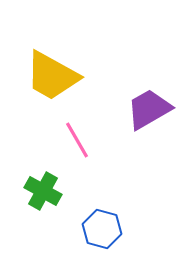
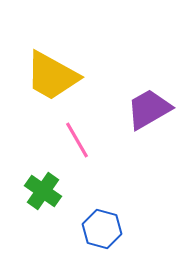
green cross: rotated 6 degrees clockwise
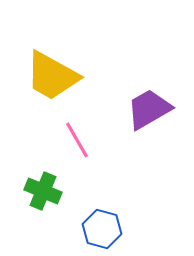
green cross: rotated 12 degrees counterclockwise
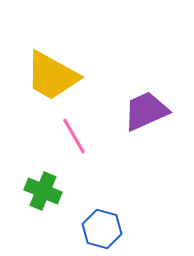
purple trapezoid: moved 3 px left, 2 px down; rotated 6 degrees clockwise
pink line: moved 3 px left, 4 px up
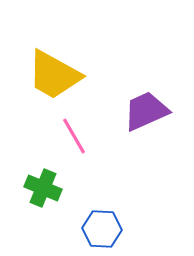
yellow trapezoid: moved 2 px right, 1 px up
green cross: moved 3 px up
blue hexagon: rotated 12 degrees counterclockwise
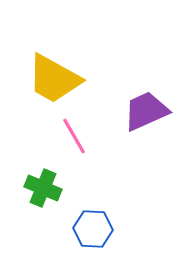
yellow trapezoid: moved 4 px down
blue hexagon: moved 9 px left
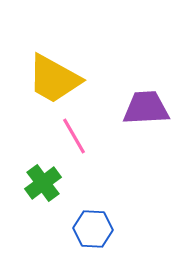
purple trapezoid: moved 3 px up; rotated 21 degrees clockwise
green cross: moved 5 px up; rotated 30 degrees clockwise
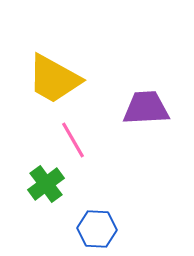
pink line: moved 1 px left, 4 px down
green cross: moved 3 px right, 1 px down
blue hexagon: moved 4 px right
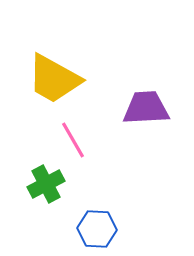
green cross: rotated 9 degrees clockwise
